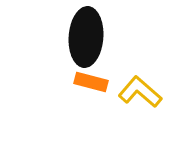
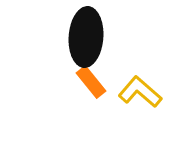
orange rectangle: rotated 36 degrees clockwise
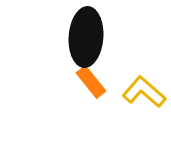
yellow L-shape: moved 4 px right
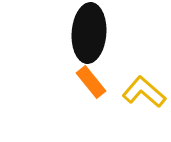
black ellipse: moved 3 px right, 4 px up
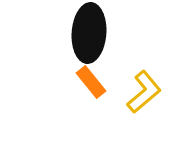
yellow L-shape: rotated 99 degrees clockwise
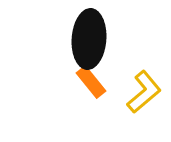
black ellipse: moved 6 px down
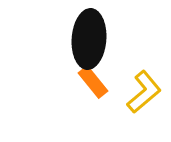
orange rectangle: moved 2 px right
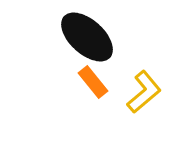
black ellipse: moved 2 px left, 2 px up; rotated 52 degrees counterclockwise
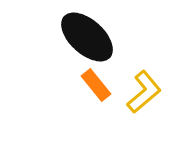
orange rectangle: moved 3 px right, 3 px down
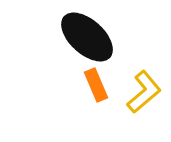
orange rectangle: rotated 16 degrees clockwise
